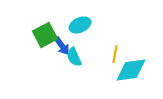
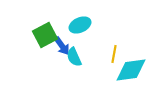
yellow line: moved 1 px left
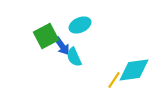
green square: moved 1 px right, 1 px down
yellow line: moved 26 px down; rotated 24 degrees clockwise
cyan diamond: moved 3 px right
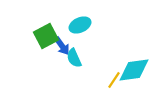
cyan semicircle: moved 1 px down
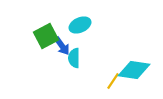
cyan semicircle: rotated 24 degrees clockwise
cyan diamond: rotated 16 degrees clockwise
yellow line: moved 1 px left, 1 px down
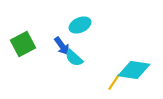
green square: moved 23 px left, 8 px down
cyan semicircle: rotated 48 degrees counterclockwise
yellow line: moved 1 px right, 1 px down
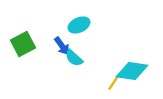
cyan ellipse: moved 1 px left
cyan diamond: moved 2 px left, 1 px down
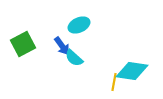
yellow line: rotated 24 degrees counterclockwise
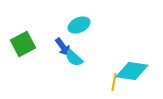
blue arrow: moved 1 px right, 1 px down
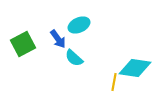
blue arrow: moved 5 px left, 8 px up
cyan diamond: moved 3 px right, 3 px up
